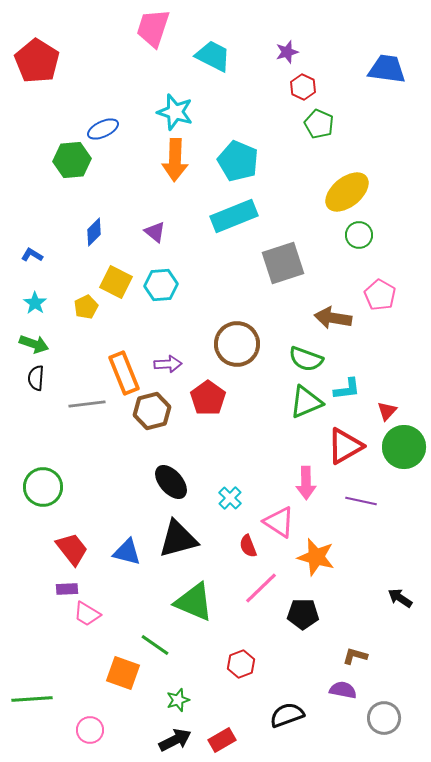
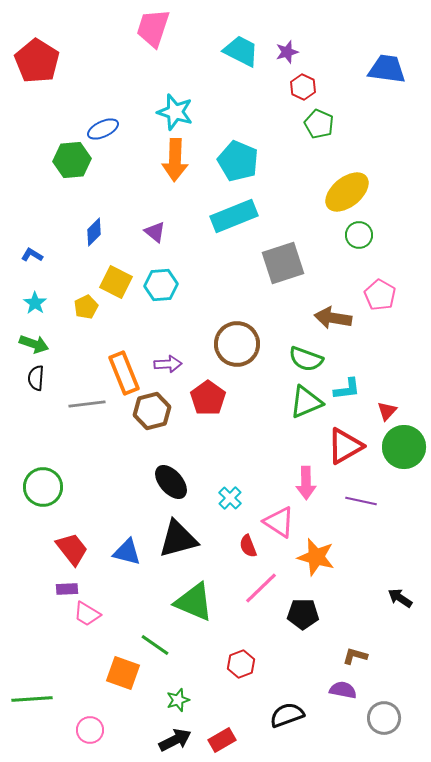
cyan trapezoid at (213, 56): moved 28 px right, 5 px up
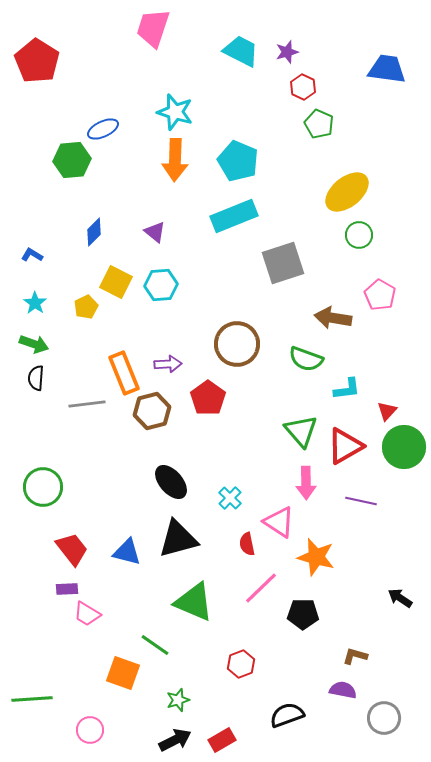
green triangle at (306, 402): moved 5 px left, 29 px down; rotated 48 degrees counterclockwise
red semicircle at (248, 546): moved 1 px left, 2 px up; rotated 10 degrees clockwise
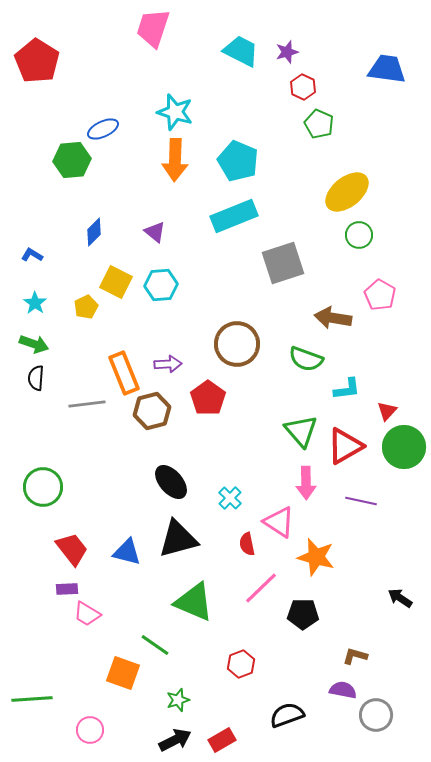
gray circle at (384, 718): moved 8 px left, 3 px up
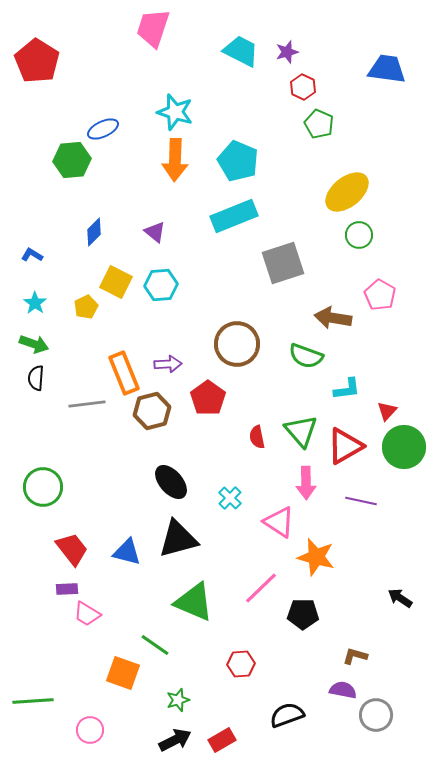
green semicircle at (306, 359): moved 3 px up
red semicircle at (247, 544): moved 10 px right, 107 px up
red hexagon at (241, 664): rotated 16 degrees clockwise
green line at (32, 699): moved 1 px right, 2 px down
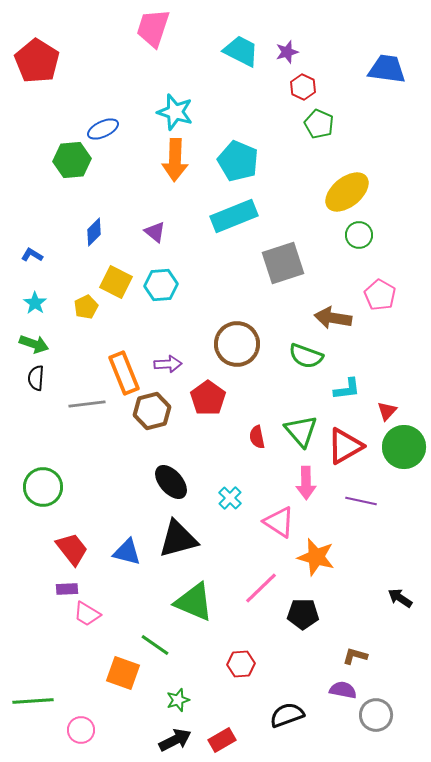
pink circle at (90, 730): moved 9 px left
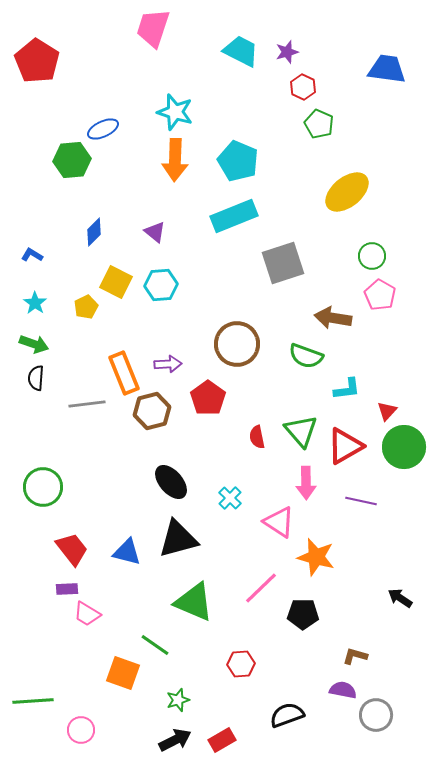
green circle at (359, 235): moved 13 px right, 21 px down
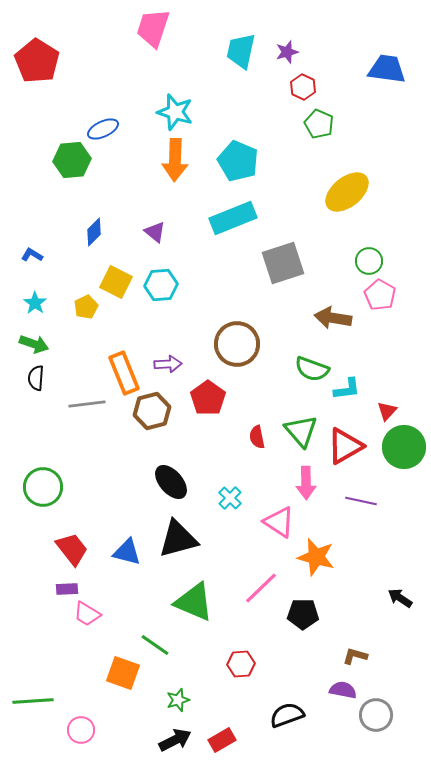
cyan trapezoid at (241, 51): rotated 105 degrees counterclockwise
cyan rectangle at (234, 216): moved 1 px left, 2 px down
green circle at (372, 256): moved 3 px left, 5 px down
green semicircle at (306, 356): moved 6 px right, 13 px down
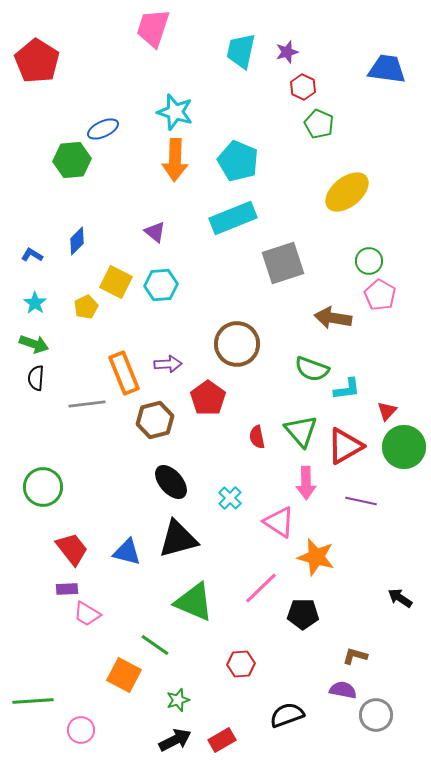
blue diamond at (94, 232): moved 17 px left, 9 px down
brown hexagon at (152, 411): moved 3 px right, 9 px down
orange square at (123, 673): moved 1 px right, 2 px down; rotated 8 degrees clockwise
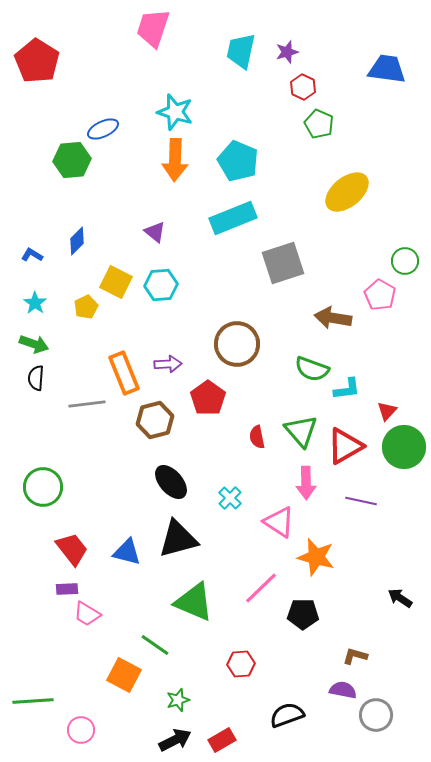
green circle at (369, 261): moved 36 px right
